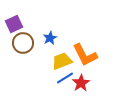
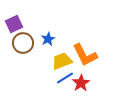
blue star: moved 2 px left, 1 px down
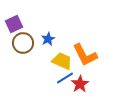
yellow trapezoid: rotated 45 degrees clockwise
red star: moved 1 px left, 1 px down
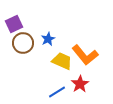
orange L-shape: rotated 12 degrees counterclockwise
blue line: moved 8 px left, 14 px down
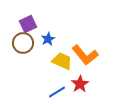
purple square: moved 14 px right
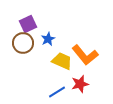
red star: rotated 18 degrees clockwise
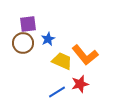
purple square: rotated 18 degrees clockwise
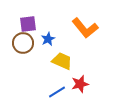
orange L-shape: moved 27 px up
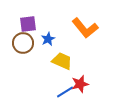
blue line: moved 8 px right
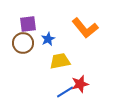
yellow trapezoid: moved 2 px left; rotated 35 degrees counterclockwise
